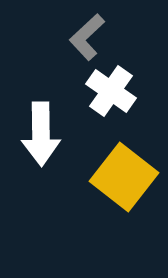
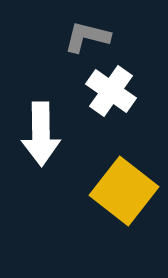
gray L-shape: rotated 57 degrees clockwise
yellow square: moved 14 px down
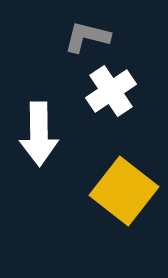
white cross: rotated 21 degrees clockwise
white arrow: moved 2 px left
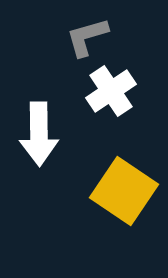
gray L-shape: rotated 30 degrees counterclockwise
yellow square: rotated 4 degrees counterclockwise
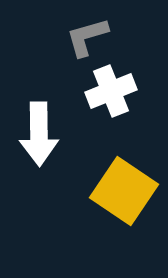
white cross: rotated 12 degrees clockwise
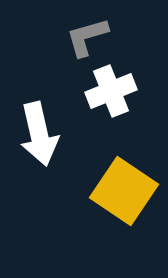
white arrow: rotated 12 degrees counterclockwise
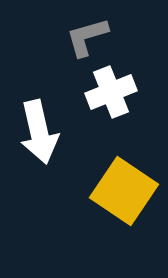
white cross: moved 1 px down
white arrow: moved 2 px up
